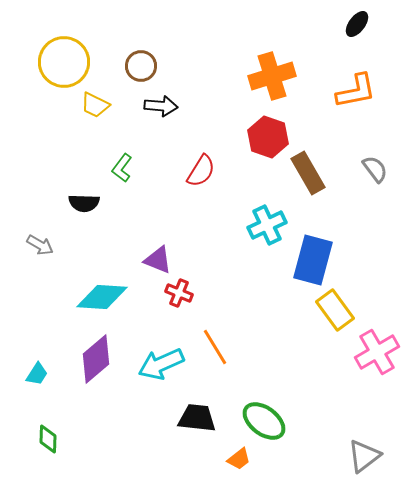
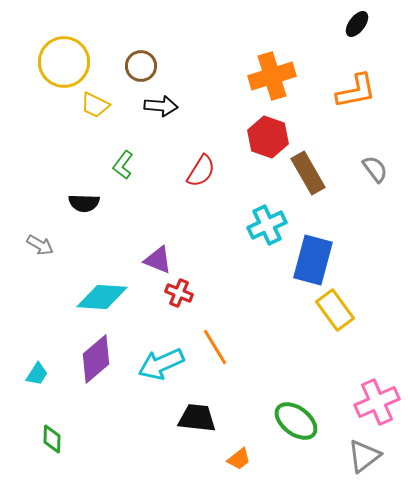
green L-shape: moved 1 px right, 3 px up
pink cross: moved 50 px down; rotated 6 degrees clockwise
green ellipse: moved 32 px right
green diamond: moved 4 px right
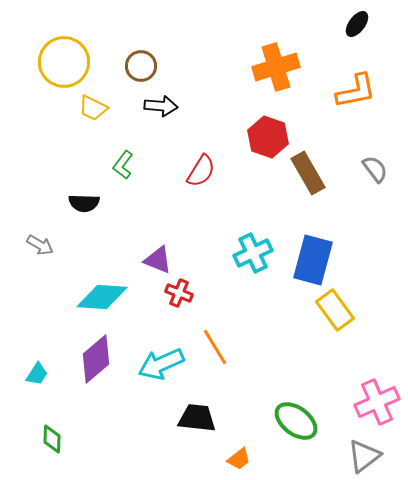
orange cross: moved 4 px right, 9 px up
yellow trapezoid: moved 2 px left, 3 px down
cyan cross: moved 14 px left, 28 px down
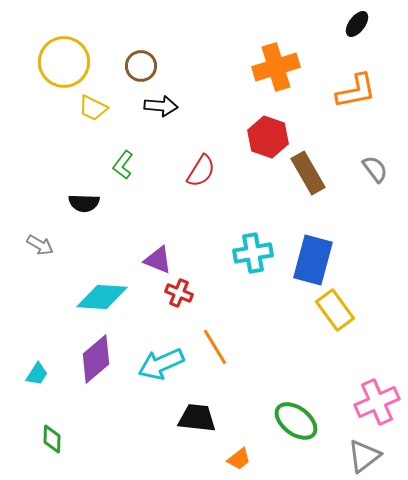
cyan cross: rotated 15 degrees clockwise
